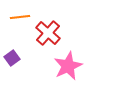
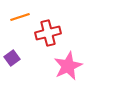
orange line: rotated 12 degrees counterclockwise
red cross: rotated 35 degrees clockwise
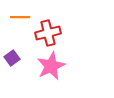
orange line: rotated 18 degrees clockwise
pink star: moved 17 px left
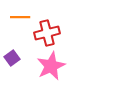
red cross: moved 1 px left
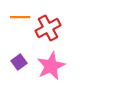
red cross: moved 1 px right, 5 px up; rotated 15 degrees counterclockwise
purple square: moved 7 px right, 4 px down
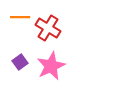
red cross: rotated 30 degrees counterclockwise
purple square: moved 1 px right
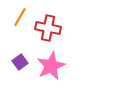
orange line: rotated 60 degrees counterclockwise
red cross: rotated 20 degrees counterclockwise
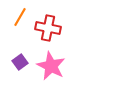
pink star: rotated 20 degrees counterclockwise
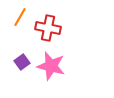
purple square: moved 2 px right
pink star: rotated 12 degrees counterclockwise
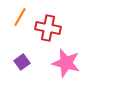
pink star: moved 15 px right, 3 px up
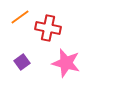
orange line: rotated 24 degrees clockwise
